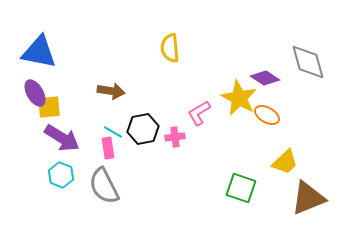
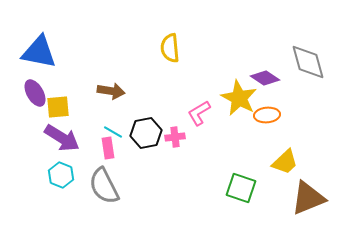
yellow square: moved 9 px right
orange ellipse: rotated 35 degrees counterclockwise
black hexagon: moved 3 px right, 4 px down
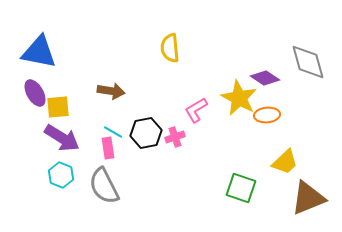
pink L-shape: moved 3 px left, 3 px up
pink cross: rotated 12 degrees counterclockwise
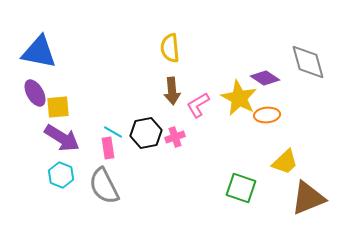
brown arrow: moved 61 px right; rotated 76 degrees clockwise
pink L-shape: moved 2 px right, 5 px up
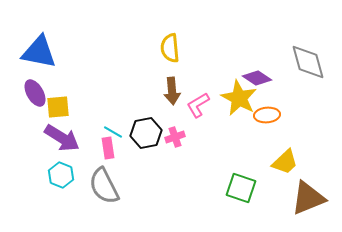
purple diamond: moved 8 px left
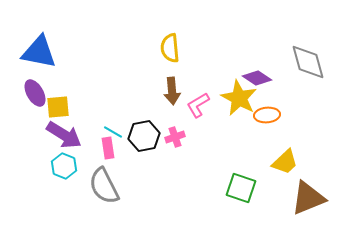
black hexagon: moved 2 px left, 3 px down
purple arrow: moved 2 px right, 3 px up
cyan hexagon: moved 3 px right, 9 px up
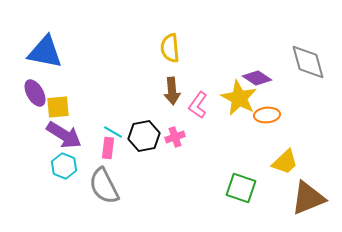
blue triangle: moved 6 px right
pink L-shape: rotated 24 degrees counterclockwise
pink rectangle: rotated 15 degrees clockwise
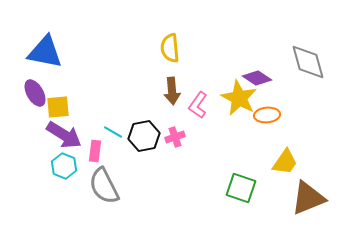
pink rectangle: moved 13 px left, 3 px down
yellow trapezoid: rotated 12 degrees counterclockwise
